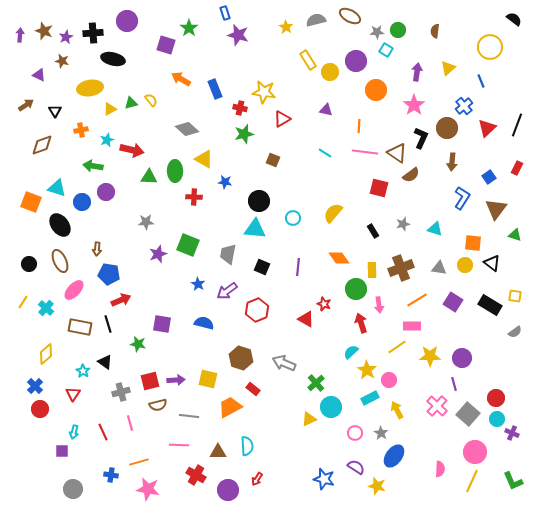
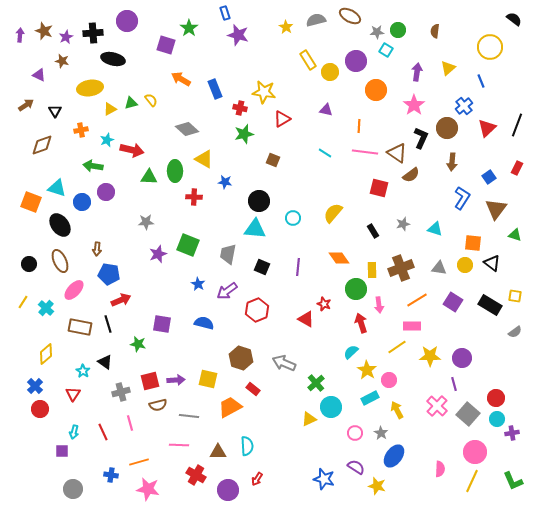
purple cross at (512, 433): rotated 32 degrees counterclockwise
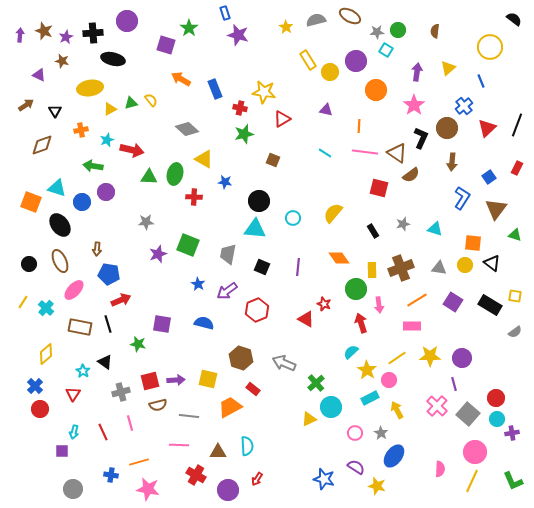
green ellipse at (175, 171): moved 3 px down; rotated 15 degrees clockwise
yellow line at (397, 347): moved 11 px down
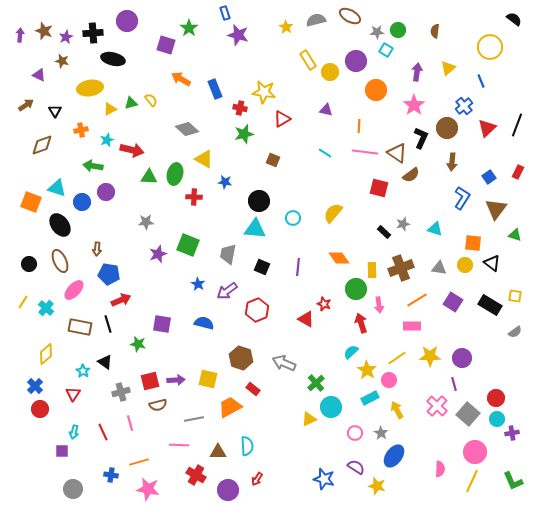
red rectangle at (517, 168): moved 1 px right, 4 px down
black rectangle at (373, 231): moved 11 px right, 1 px down; rotated 16 degrees counterclockwise
gray line at (189, 416): moved 5 px right, 3 px down; rotated 18 degrees counterclockwise
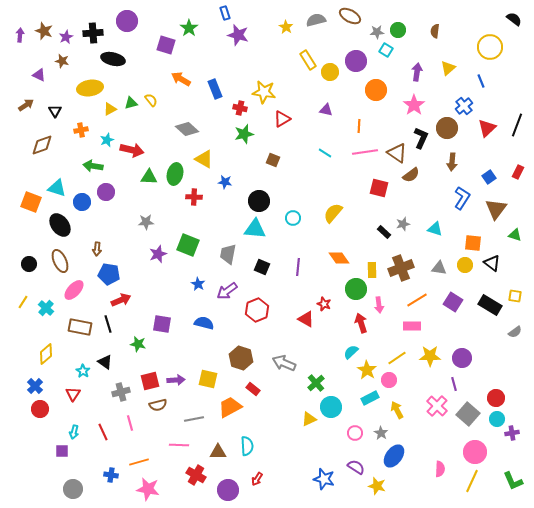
pink line at (365, 152): rotated 15 degrees counterclockwise
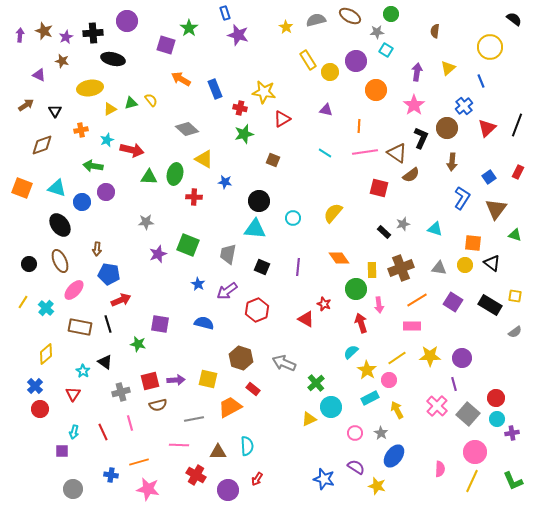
green circle at (398, 30): moved 7 px left, 16 px up
orange square at (31, 202): moved 9 px left, 14 px up
purple square at (162, 324): moved 2 px left
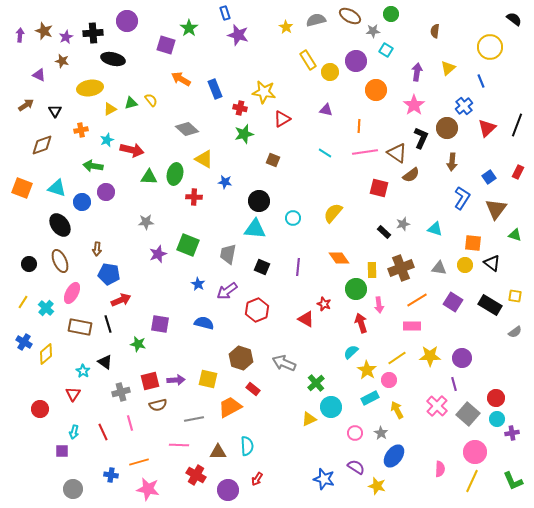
gray star at (377, 32): moved 4 px left, 1 px up
pink ellipse at (74, 290): moved 2 px left, 3 px down; rotated 15 degrees counterclockwise
blue cross at (35, 386): moved 11 px left, 44 px up; rotated 14 degrees counterclockwise
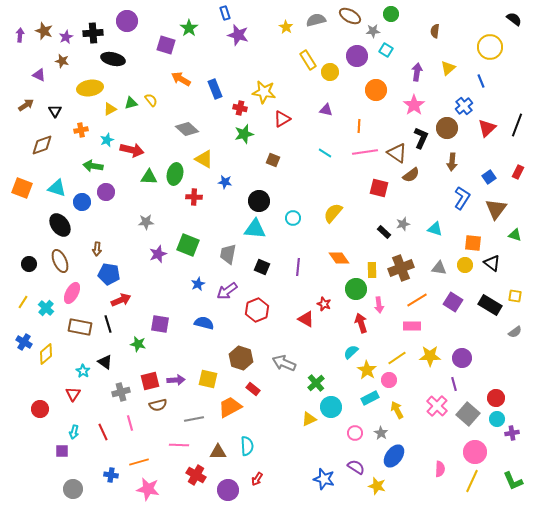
purple circle at (356, 61): moved 1 px right, 5 px up
blue star at (198, 284): rotated 16 degrees clockwise
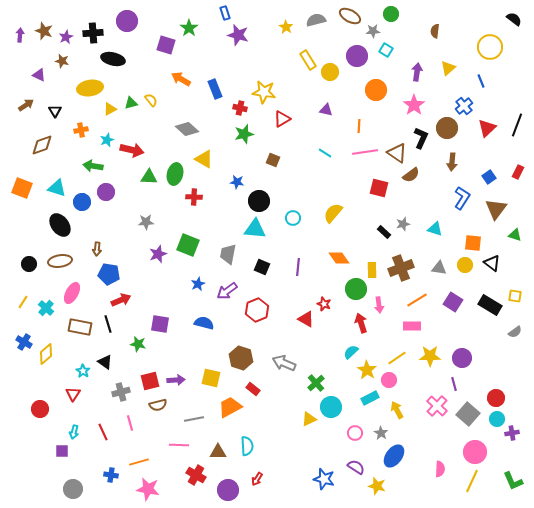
blue star at (225, 182): moved 12 px right
brown ellipse at (60, 261): rotated 75 degrees counterclockwise
yellow square at (208, 379): moved 3 px right, 1 px up
